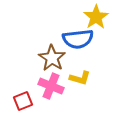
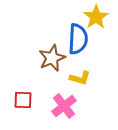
blue semicircle: rotated 80 degrees counterclockwise
brown star: rotated 16 degrees clockwise
pink cross: moved 13 px right, 20 px down; rotated 30 degrees clockwise
red square: moved 1 px up; rotated 24 degrees clockwise
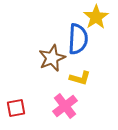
red square: moved 7 px left, 8 px down; rotated 12 degrees counterclockwise
pink cross: moved 1 px right
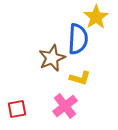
red square: moved 1 px right, 1 px down
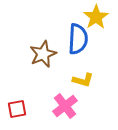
brown star: moved 9 px left, 4 px up
yellow L-shape: moved 3 px right, 2 px down
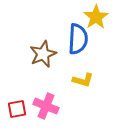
pink cross: moved 19 px left; rotated 30 degrees counterclockwise
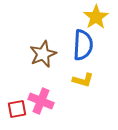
blue semicircle: moved 5 px right, 6 px down
pink cross: moved 5 px left, 5 px up
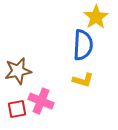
brown star: moved 25 px left, 17 px down; rotated 12 degrees clockwise
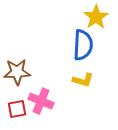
brown star: moved 1 px left, 1 px down; rotated 8 degrees clockwise
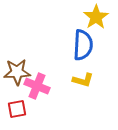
pink cross: moved 4 px left, 15 px up
